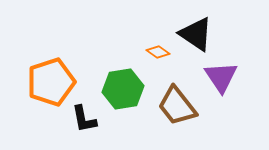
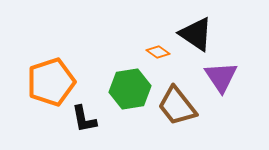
green hexagon: moved 7 px right
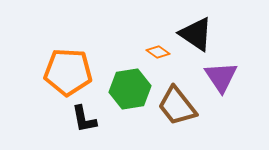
orange pentagon: moved 17 px right, 10 px up; rotated 21 degrees clockwise
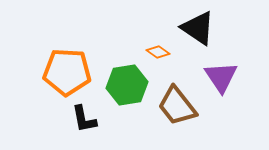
black triangle: moved 2 px right, 6 px up
orange pentagon: moved 1 px left
green hexagon: moved 3 px left, 4 px up
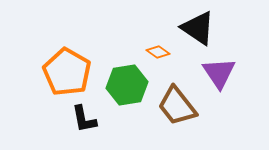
orange pentagon: rotated 27 degrees clockwise
purple triangle: moved 2 px left, 4 px up
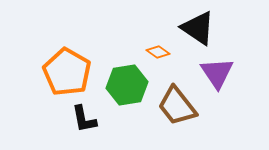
purple triangle: moved 2 px left
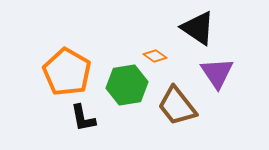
orange diamond: moved 3 px left, 4 px down
black L-shape: moved 1 px left, 1 px up
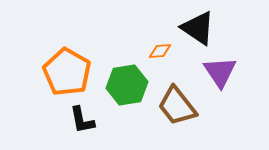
orange diamond: moved 5 px right, 5 px up; rotated 40 degrees counterclockwise
purple triangle: moved 3 px right, 1 px up
black L-shape: moved 1 px left, 2 px down
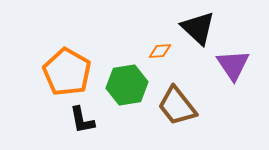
black triangle: rotated 9 degrees clockwise
purple triangle: moved 13 px right, 7 px up
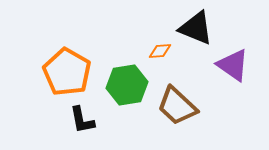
black triangle: moved 2 px left; rotated 21 degrees counterclockwise
purple triangle: rotated 21 degrees counterclockwise
brown trapezoid: rotated 9 degrees counterclockwise
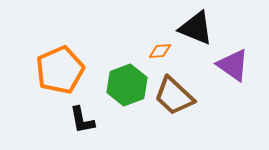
orange pentagon: moved 7 px left, 2 px up; rotated 18 degrees clockwise
green hexagon: rotated 12 degrees counterclockwise
brown trapezoid: moved 3 px left, 10 px up
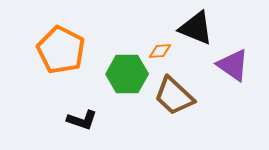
orange pentagon: moved 1 px right, 20 px up; rotated 21 degrees counterclockwise
green hexagon: moved 11 px up; rotated 21 degrees clockwise
black L-shape: rotated 60 degrees counterclockwise
